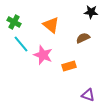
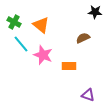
black star: moved 4 px right
orange triangle: moved 10 px left
orange rectangle: rotated 16 degrees clockwise
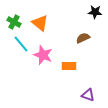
orange triangle: moved 1 px left, 2 px up
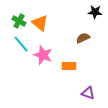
green cross: moved 5 px right, 1 px up
purple triangle: moved 2 px up
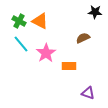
orange triangle: moved 2 px up; rotated 12 degrees counterclockwise
pink star: moved 3 px right, 2 px up; rotated 18 degrees clockwise
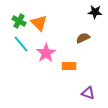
orange triangle: moved 1 px left, 2 px down; rotated 18 degrees clockwise
